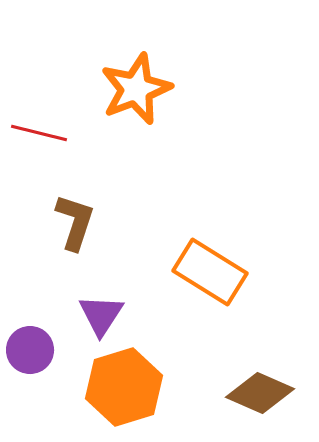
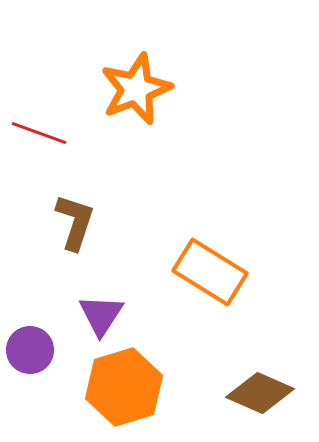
red line: rotated 6 degrees clockwise
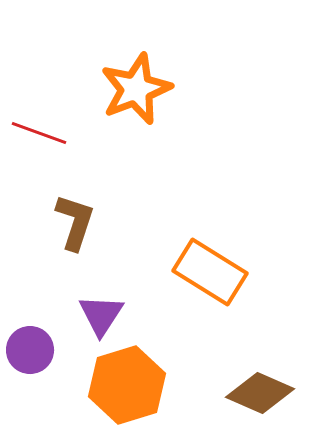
orange hexagon: moved 3 px right, 2 px up
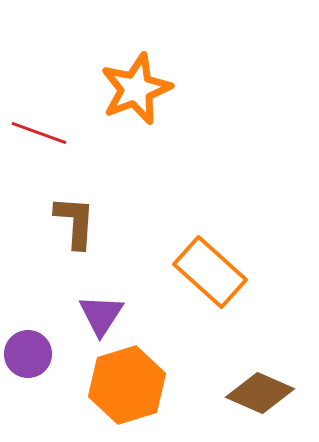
brown L-shape: rotated 14 degrees counterclockwise
orange rectangle: rotated 10 degrees clockwise
purple circle: moved 2 px left, 4 px down
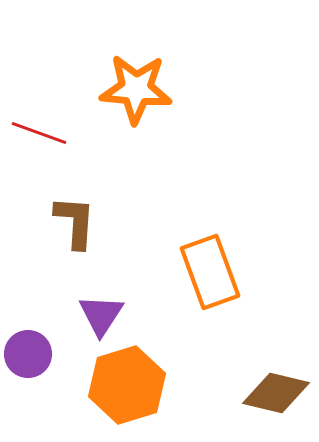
orange star: rotated 26 degrees clockwise
orange rectangle: rotated 28 degrees clockwise
brown diamond: moved 16 px right; rotated 10 degrees counterclockwise
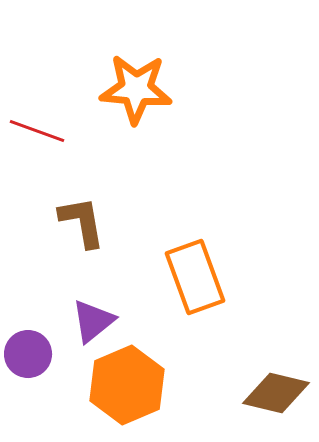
red line: moved 2 px left, 2 px up
brown L-shape: moved 7 px right; rotated 14 degrees counterclockwise
orange rectangle: moved 15 px left, 5 px down
purple triangle: moved 8 px left, 6 px down; rotated 18 degrees clockwise
orange hexagon: rotated 6 degrees counterclockwise
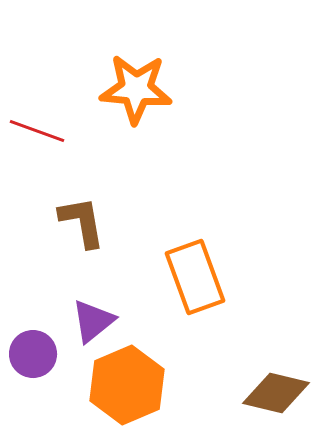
purple circle: moved 5 px right
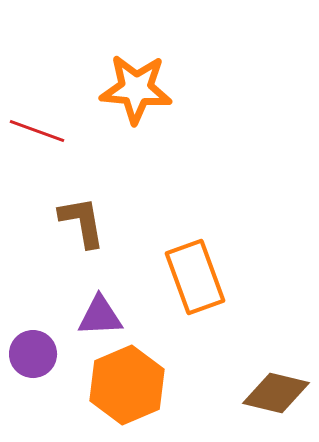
purple triangle: moved 7 px right, 5 px up; rotated 36 degrees clockwise
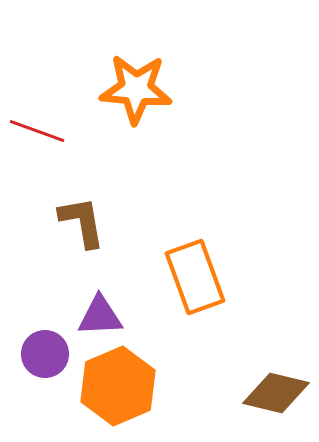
purple circle: moved 12 px right
orange hexagon: moved 9 px left, 1 px down
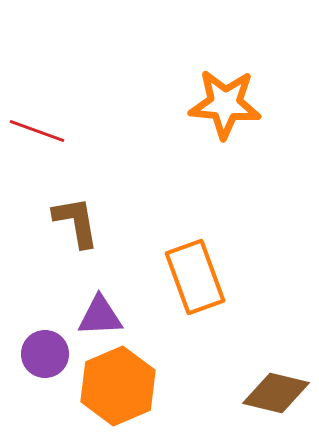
orange star: moved 89 px right, 15 px down
brown L-shape: moved 6 px left
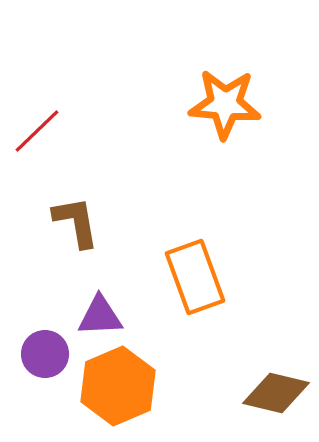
red line: rotated 64 degrees counterclockwise
